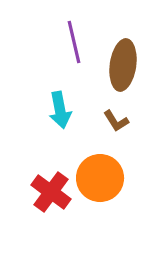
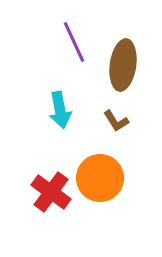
purple line: rotated 12 degrees counterclockwise
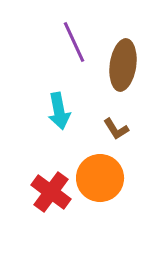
cyan arrow: moved 1 px left, 1 px down
brown L-shape: moved 8 px down
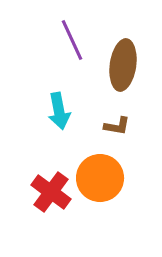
purple line: moved 2 px left, 2 px up
brown L-shape: moved 1 px right, 3 px up; rotated 48 degrees counterclockwise
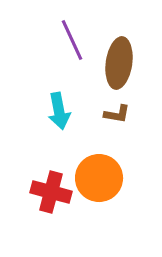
brown ellipse: moved 4 px left, 2 px up
brown L-shape: moved 12 px up
orange circle: moved 1 px left
red cross: rotated 21 degrees counterclockwise
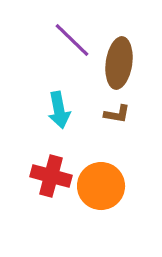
purple line: rotated 21 degrees counterclockwise
cyan arrow: moved 1 px up
orange circle: moved 2 px right, 8 px down
red cross: moved 16 px up
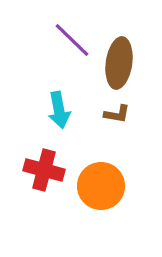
red cross: moved 7 px left, 6 px up
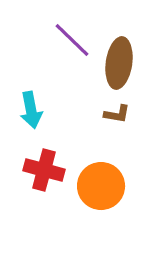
cyan arrow: moved 28 px left
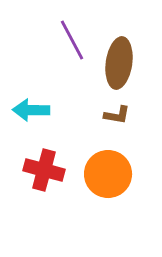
purple line: rotated 18 degrees clockwise
cyan arrow: rotated 102 degrees clockwise
brown L-shape: moved 1 px down
orange circle: moved 7 px right, 12 px up
